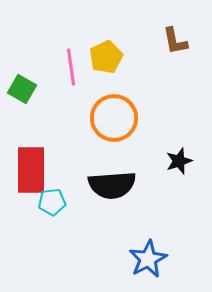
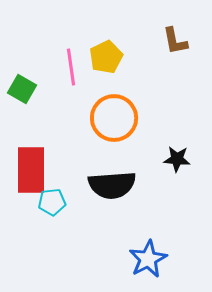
black star: moved 2 px left, 2 px up; rotated 24 degrees clockwise
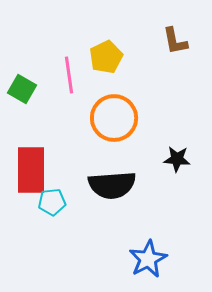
pink line: moved 2 px left, 8 px down
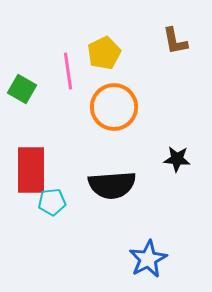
yellow pentagon: moved 2 px left, 4 px up
pink line: moved 1 px left, 4 px up
orange circle: moved 11 px up
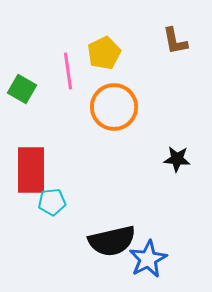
black semicircle: moved 56 px down; rotated 9 degrees counterclockwise
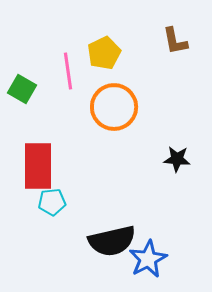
red rectangle: moved 7 px right, 4 px up
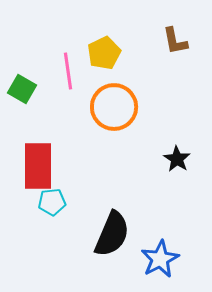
black star: rotated 28 degrees clockwise
black semicircle: moved 7 px up; rotated 54 degrees counterclockwise
blue star: moved 12 px right
